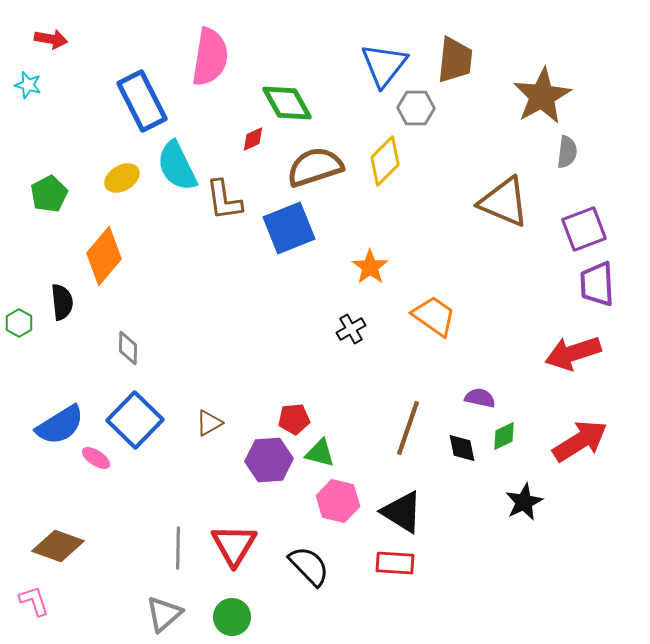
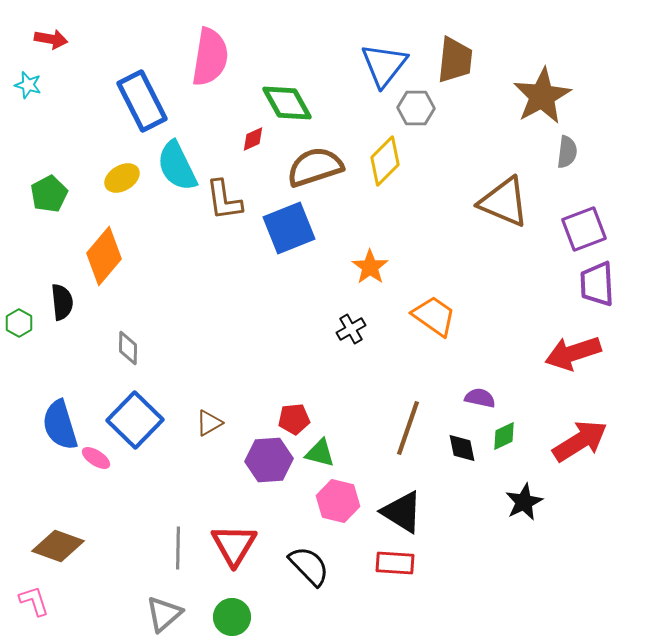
blue semicircle at (60, 425): rotated 105 degrees clockwise
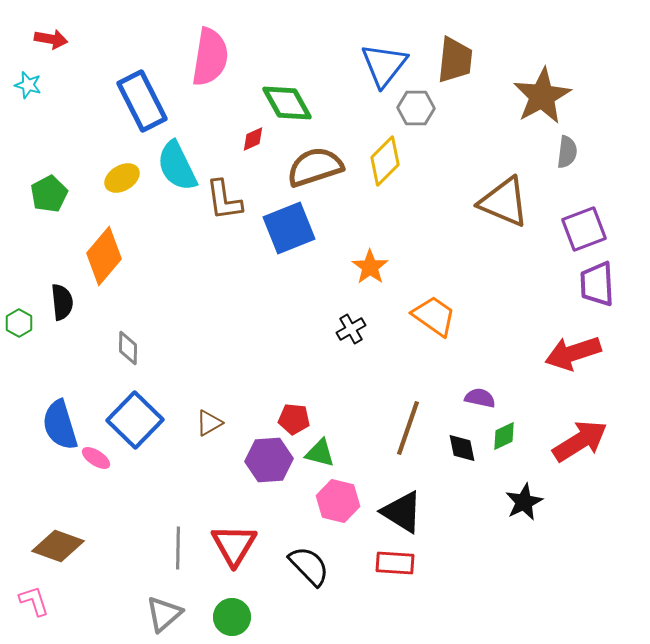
red pentagon at (294, 419): rotated 12 degrees clockwise
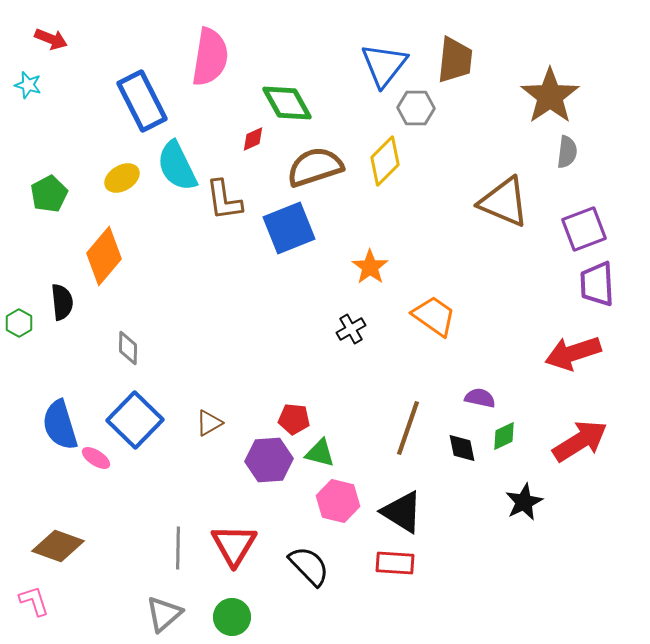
red arrow at (51, 39): rotated 12 degrees clockwise
brown star at (542, 96): moved 8 px right; rotated 6 degrees counterclockwise
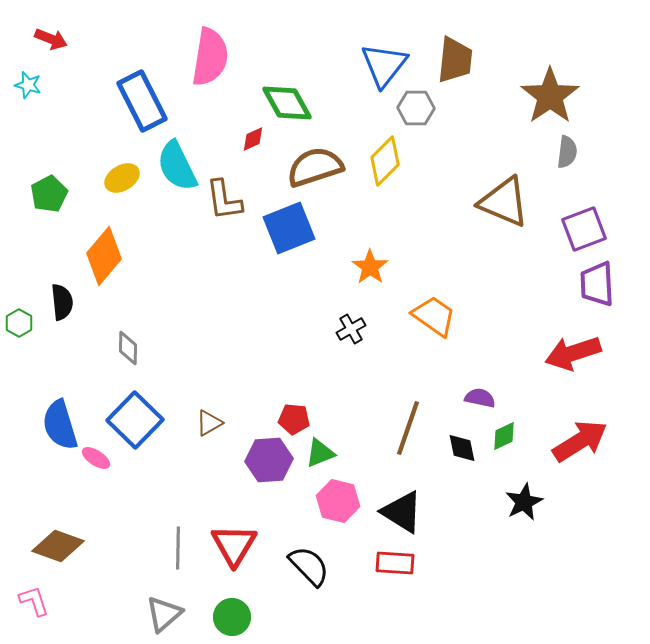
green triangle at (320, 453): rotated 36 degrees counterclockwise
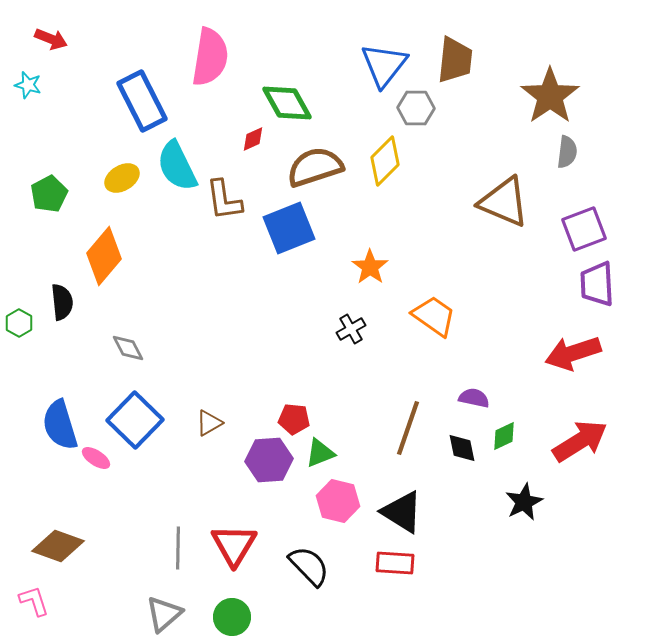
gray diamond at (128, 348): rotated 28 degrees counterclockwise
purple semicircle at (480, 398): moved 6 px left
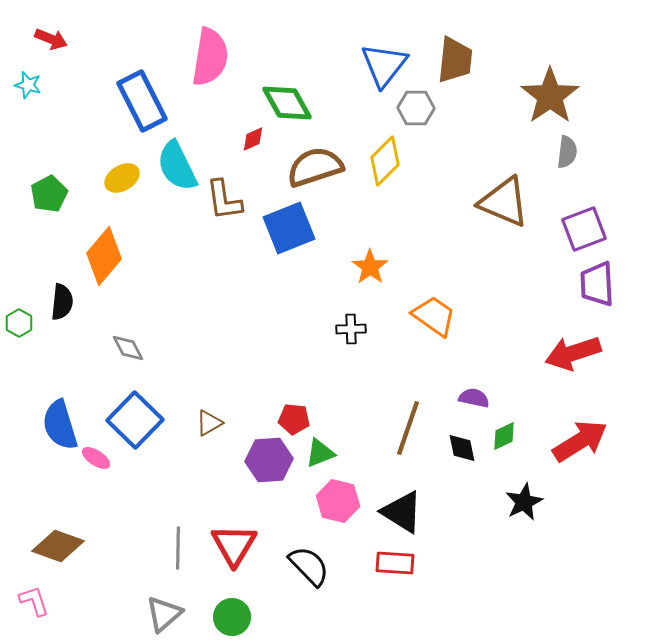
black semicircle at (62, 302): rotated 12 degrees clockwise
black cross at (351, 329): rotated 28 degrees clockwise
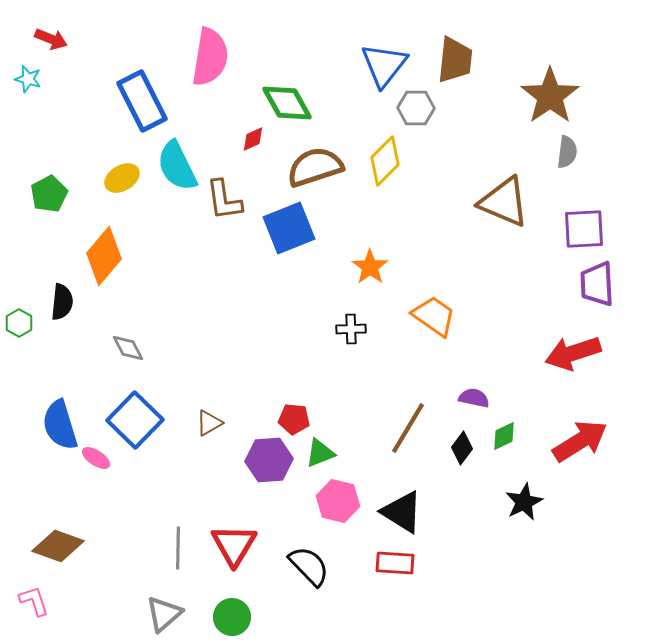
cyan star at (28, 85): moved 6 px up
purple square at (584, 229): rotated 18 degrees clockwise
brown line at (408, 428): rotated 12 degrees clockwise
black diamond at (462, 448): rotated 48 degrees clockwise
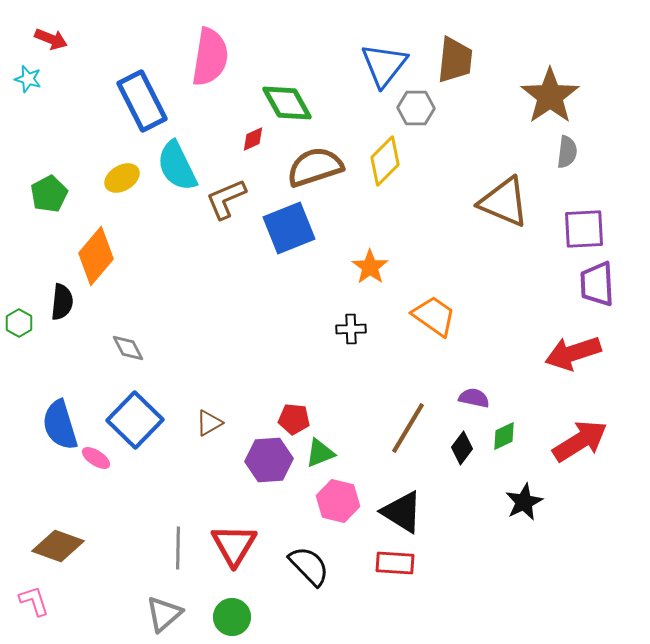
brown L-shape at (224, 200): moved 2 px right, 1 px up; rotated 75 degrees clockwise
orange diamond at (104, 256): moved 8 px left
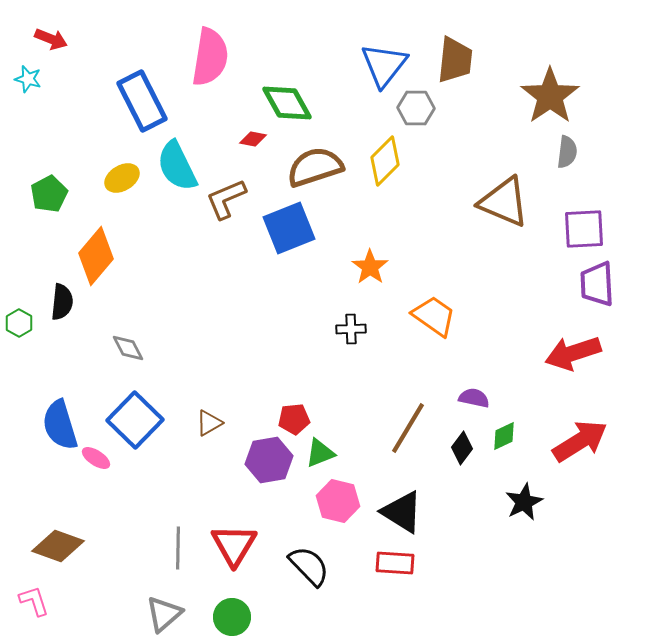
red diamond at (253, 139): rotated 36 degrees clockwise
red pentagon at (294, 419): rotated 12 degrees counterclockwise
purple hexagon at (269, 460): rotated 6 degrees counterclockwise
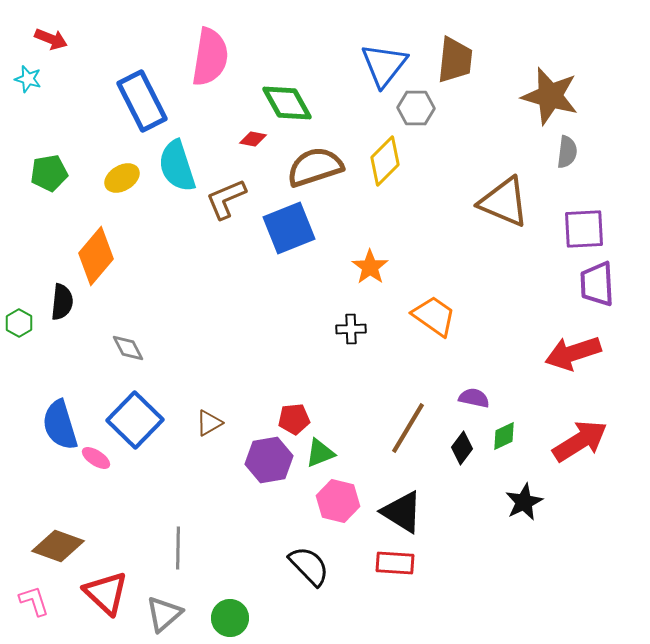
brown star at (550, 96): rotated 22 degrees counterclockwise
cyan semicircle at (177, 166): rotated 8 degrees clockwise
green pentagon at (49, 194): moved 21 px up; rotated 18 degrees clockwise
red triangle at (234, 545): moved 128 px left, 48 px down; rotated 18 degrees counterclockwise
green circle at (232, 617): moved 2 px left, 1 px down
